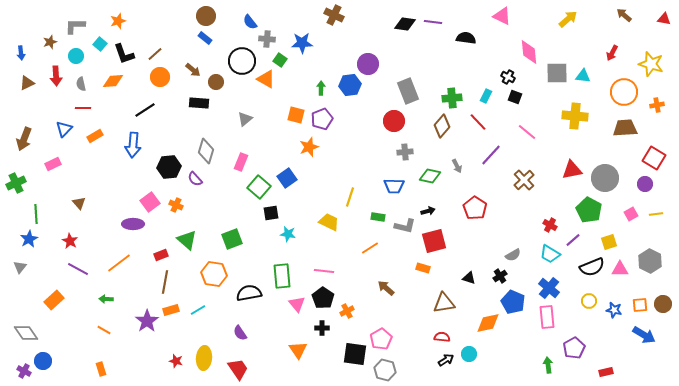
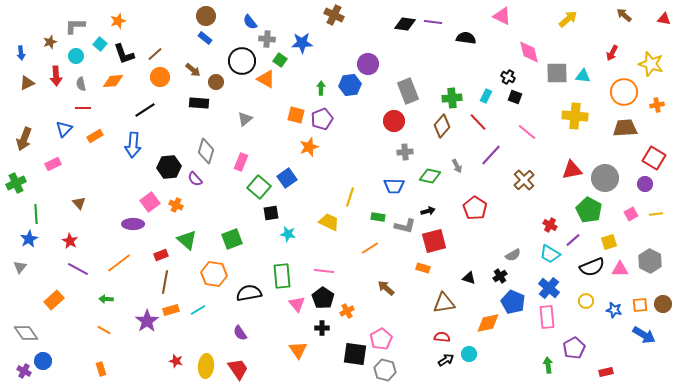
pink diamond at (529, 52): rotated 10 degrees counterclockwise
yellow circle at (589, 301): moved 3 px left
yellow ellipse at (204, 358): moved 2 px right, 8 px down
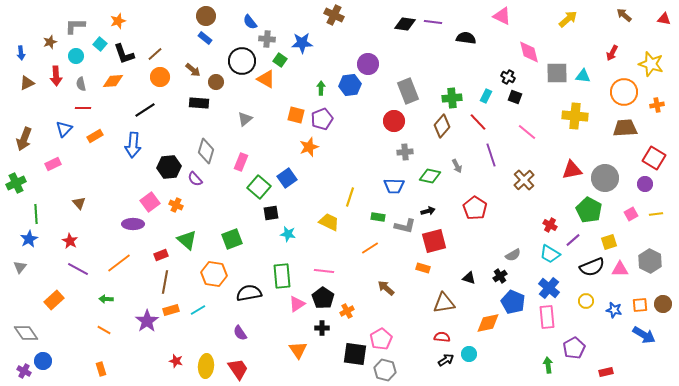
purple line at (491, 155): rotated 60 degrees counterclockwise
pink triangle at (297, 304): rotated 36 degrees clockwise
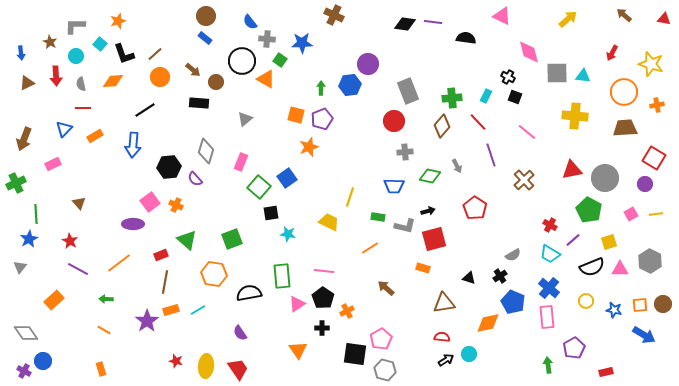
brown star at (50, 42): rotated 24 degrees counterclockwise
red square at (434, 241): moved 2 px up
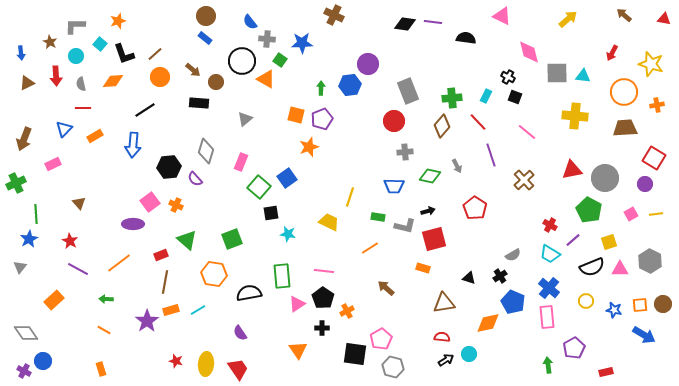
yellow ellipse at (206, 366): moved 2 px up
gray hexagon at (385, 370): moved 8 px right, 3 px up
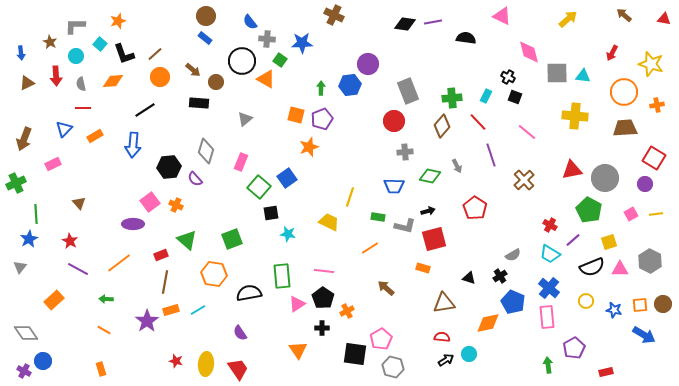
purple line at (433, 22): rotated 18 degrees counterclockwise
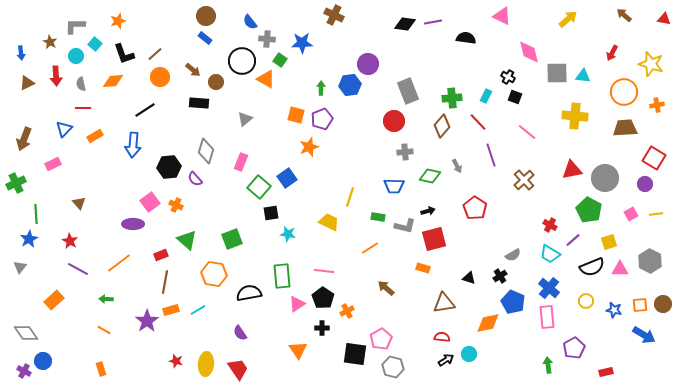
cyan square at (100, 44): moved 5 px left
